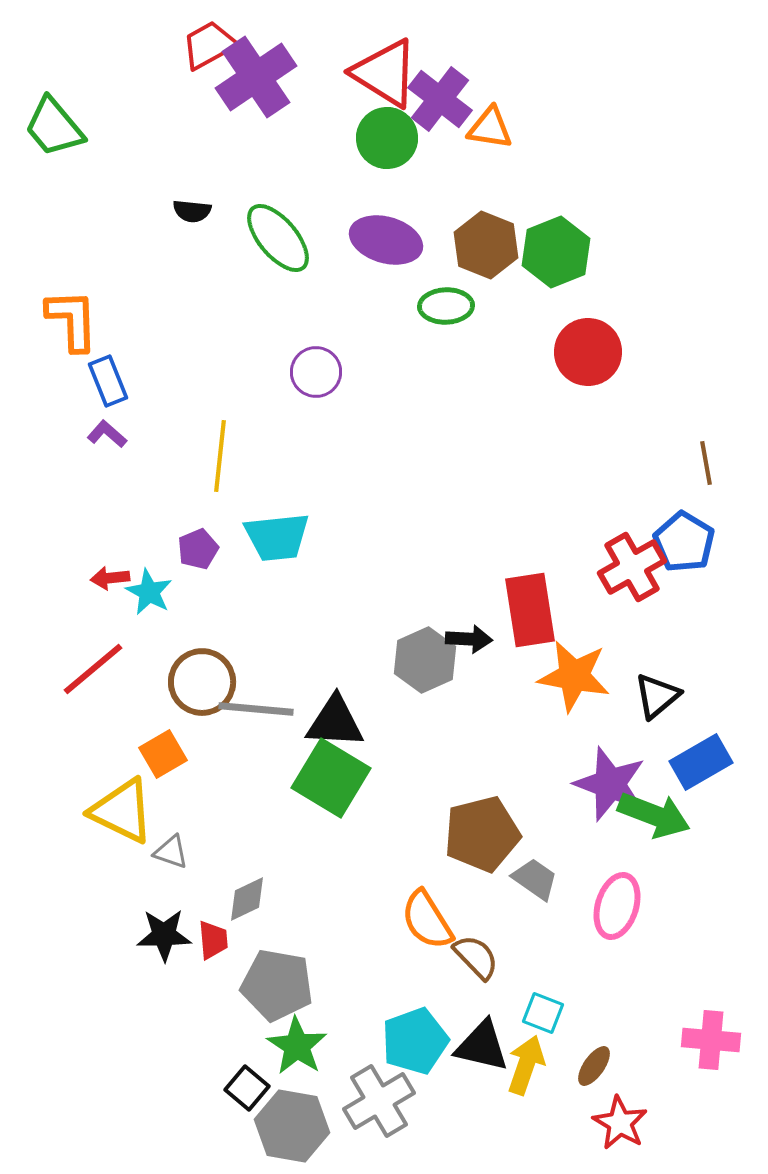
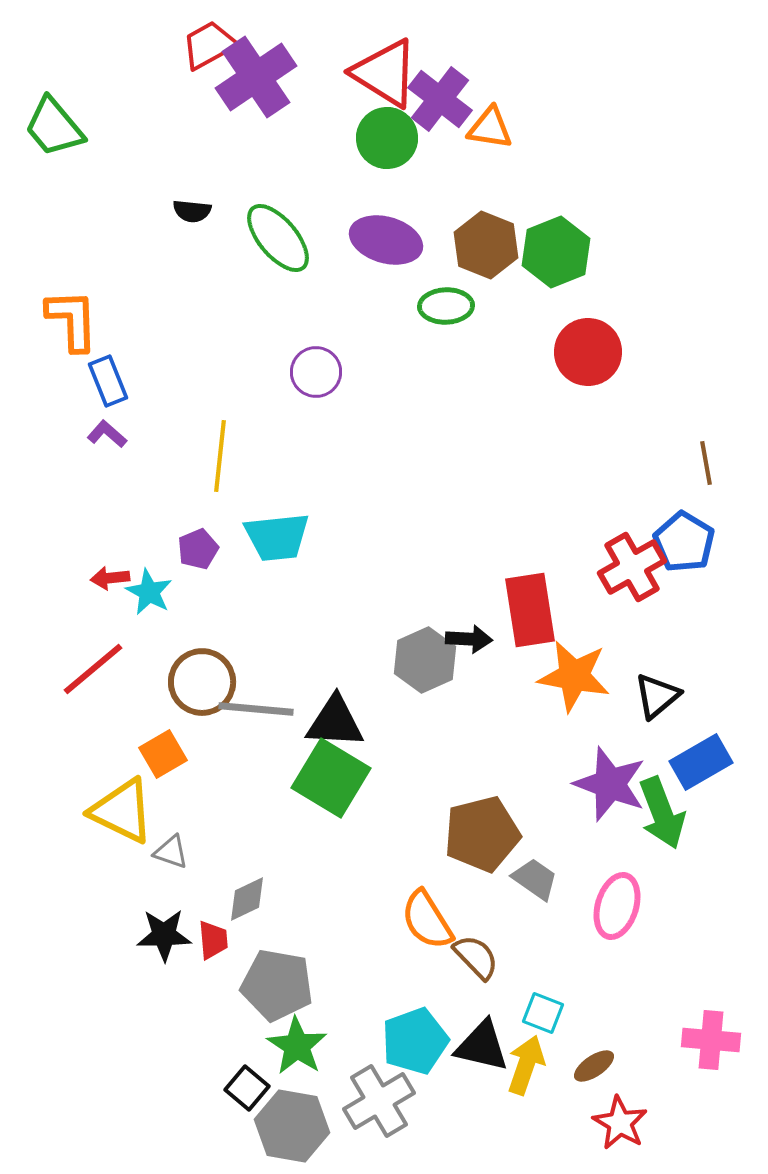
green arrow at (654, 815): moved 8 px right, 2 px up; rotated 48 degrees clockwise
brown ellipse at (594, 1066): rotated 21 degrees clockwise
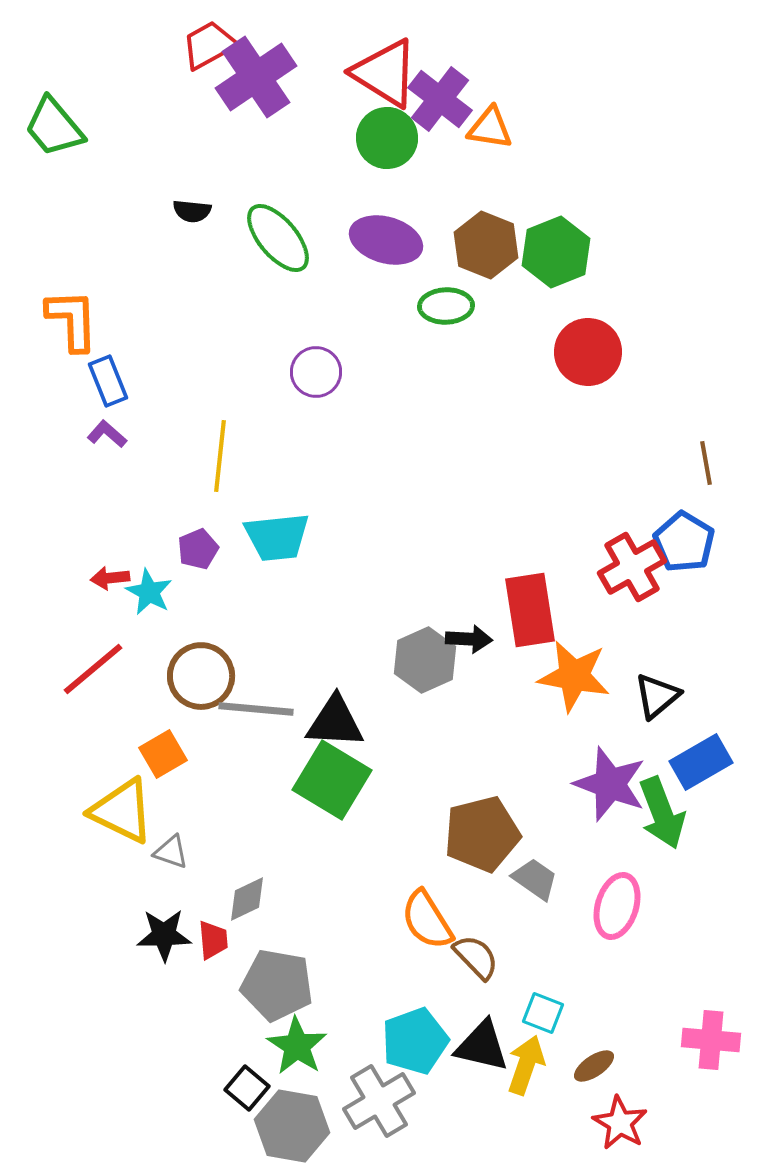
brown circle at (202, 682): moved 1 px left, 6 px up
green square at (331, 778): moved 1 px right, 2 px down
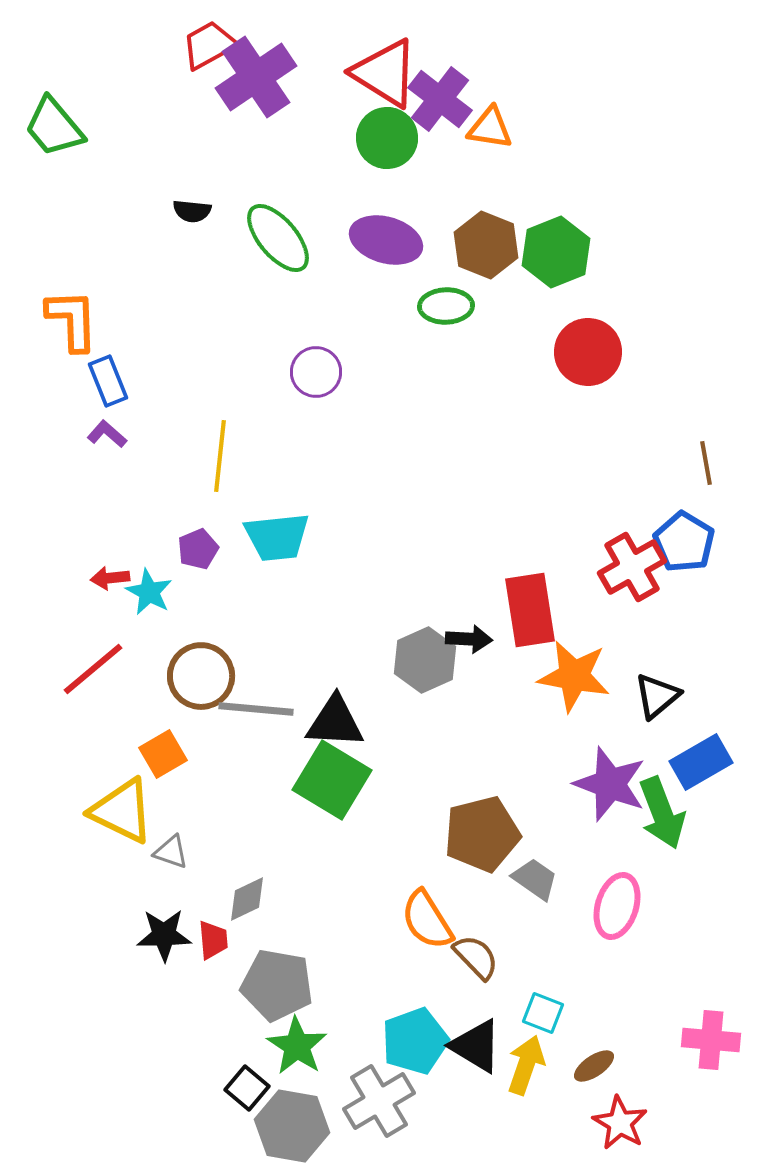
black triangle at (482, 1046): moved 6 px left; rotated 18 degrees clockwise
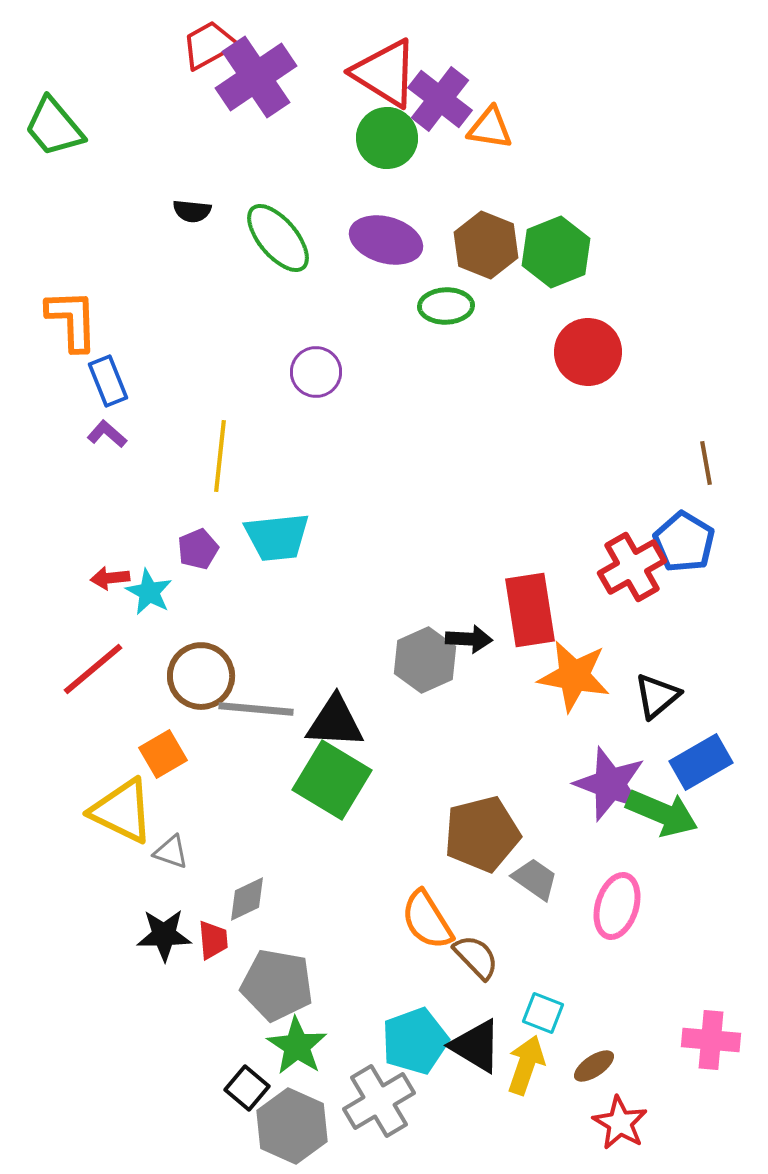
green arrow at (662, 813): rotated 46 degrees counterclockwise
gray hexagon at (292, 1126): rotated 14 degrees clockwise
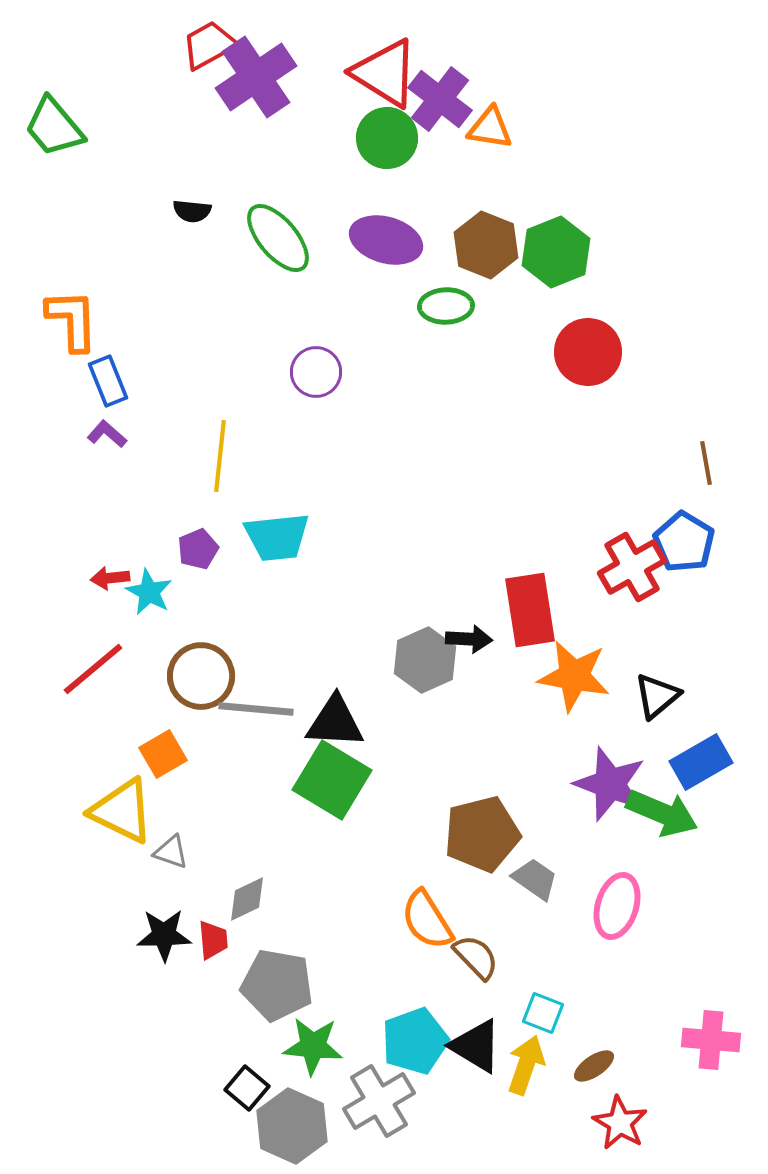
green star at (297, 1046): moved 16 px right; rotated 28 degrees counterclockwise
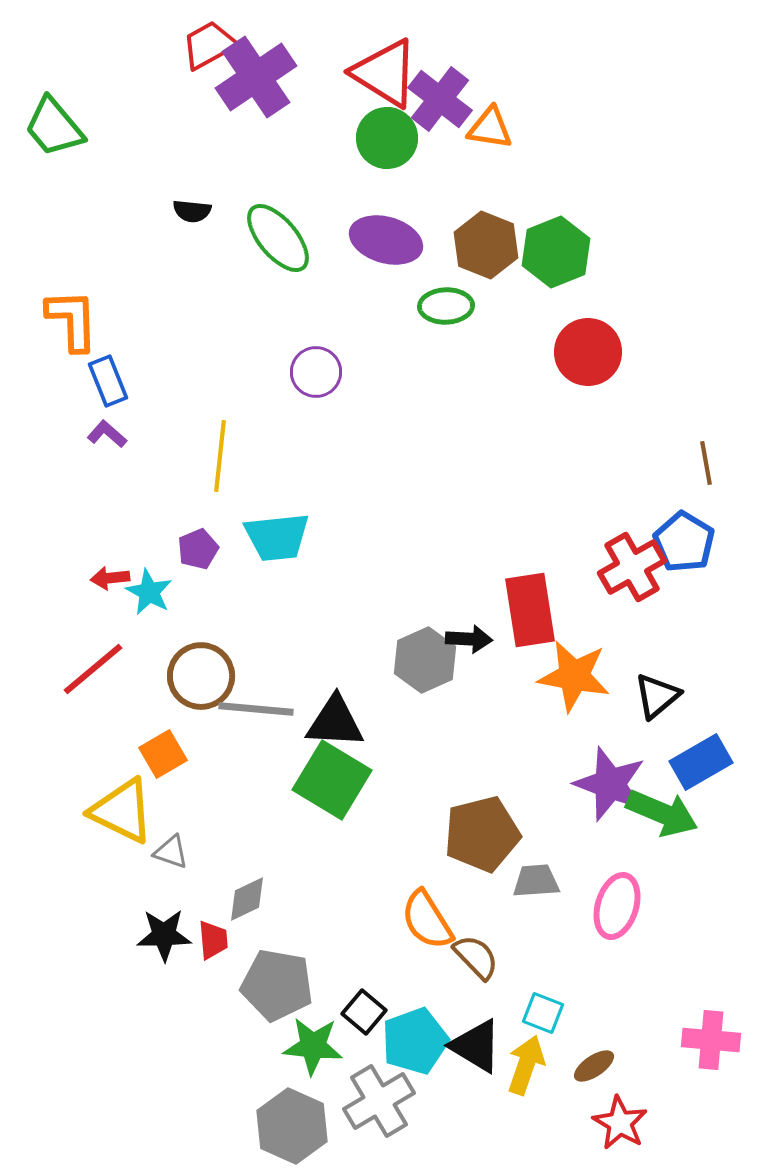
gray trapezoid at (535, 879): moved 1 px right, 2 px down; rotated 39 degrees counterclockwise
black square at (247, 1088): moved 117 px right, 76 px up
